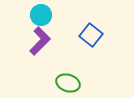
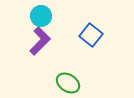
cyan circle: moved 1 px down
green ellipse: rotated 15 degrees clockwise
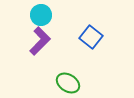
cyan circle: moved 1 px up
blue square: moved 2 px down
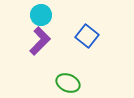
blue square: moved 4 px left, 1 px up
green ellipse: rotated 10 degrees counterclockwise
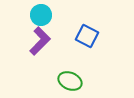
blue square: rotated 10 degrees counterclockwise
green ellipse: moved 2 px right, 2 px up
